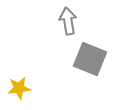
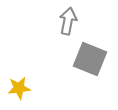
gray arrow: rotated 20 degrees clockwise
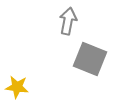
yellow star: moved 2 px left, 1 px up; rotated 15 degrees clockwise
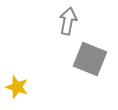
yellow star: rotated 10 degrees clockwise
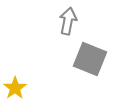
yellow star: moved 2 px left, 1 px down; rotated 20 degrees clockwise
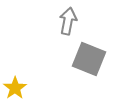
gray square: moved 1 px left
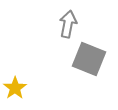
gray arrow: moved 3 px down
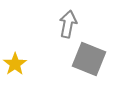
yellow star: moved 24 px up
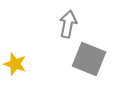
yellow star: rotated 20 degrees counterclockwise
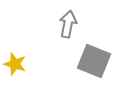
gray square: moved 5 px right, 2 px down
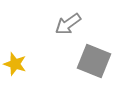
gray arrow: rotated 136 degrees counterclockwise
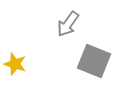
gray arrow: rotated 20 degrees counterclockwise
